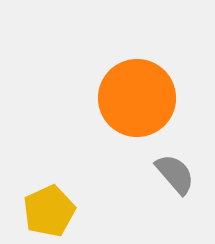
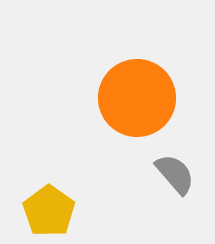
yellow pentagon: rotated 12 degrees counterclockwise
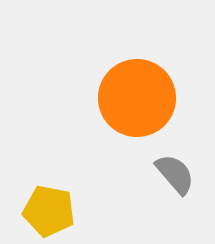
yellow pentagon: rotated 24 degrees counterclockwise
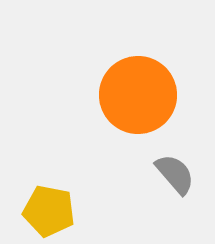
orange circle: moved 1 px right, 3 px up
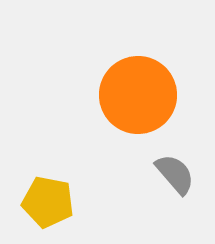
yellow pentagon: moved 1 px left, 9 px up
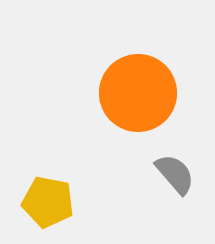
orange circle: moved 2 px up
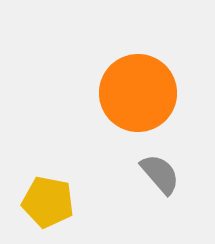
gray semicircle: moved 15 px left
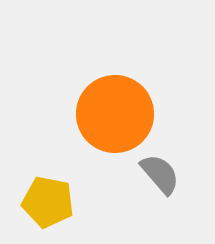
orange circle: moved 23 px left, 21 px down
